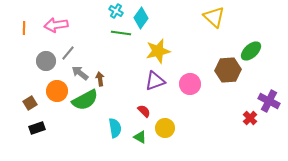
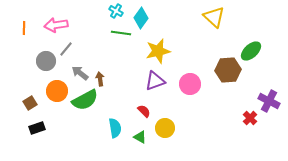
gray line: moved 2 px left, 4 px up
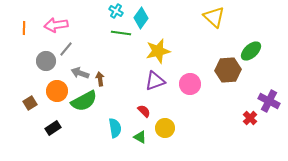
gray arrow: rotated 18 degrees counterclockwise
green semicircle: moved 1 px left, 1 px down
black rectangle: moved 16 px right; rotated 14 degrees counterclockwise
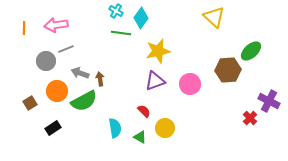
gray line: rotated 28 degrees clockwise
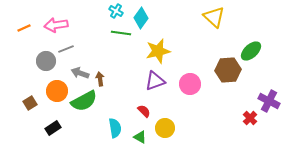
orange line: rotated 64 degrees clockwise
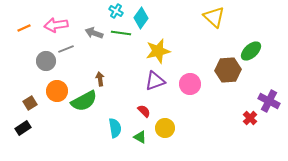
gray arrow: moved 14 px right, 40 px up
black rectangle: moved 30 px left
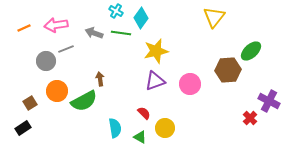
yellow triangle: rotated 25 degrees clockwise
yellow star: moved 2 px left
red semicircle: moved 2 px down
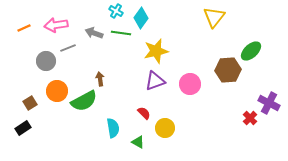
gray line: moved 2 px right, 1 px up
purple cross: moved 2 px down
cyan semicircle: moved 2 px left
green triangle: moved 2 px left, 5 px down
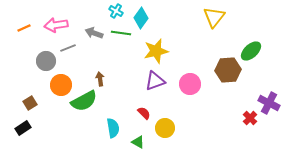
orange circle: moved 4 px right, 6 px up
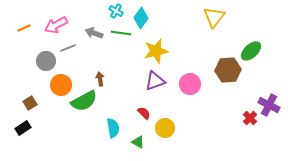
pink arrow: rotated 20 degrees counterclockwise
purple cross: moved 2 px down
